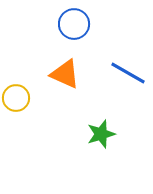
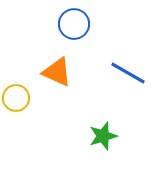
orange triangle: moved 8 px left, 2 px up
green star: moved 2 px right, 2 px down
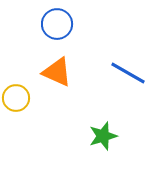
blue circle: moved 17 px left
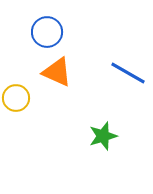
blue circle: moved 10 px left, 8 px down
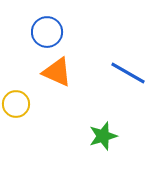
yellow circle: moved 6 px down
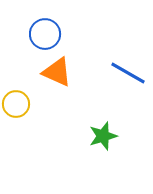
blue circle: moved 2 px left, 2 px down
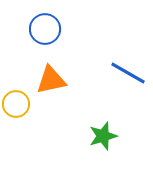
blue circle: moved 5 px up
orange triangle: moved 6 px left, 8 px down; rotated 36 degrees counterclockwise
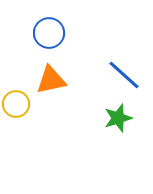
blue circle: moved 4 px right, 4 px down
blue line: moved 4 px left, 2 px down; rotated 12 degrees clockwise
green star: moved 15 px right, 18 px up
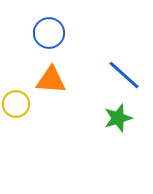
orange triangle: rotated 16 degrees clockwise
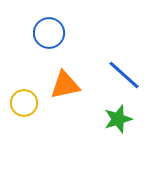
orange triangle: moved 14 px right, 5 px down; rotated 16 degrees counterclockwise
yellow circle: moved 8 px right, 1 px up
green star: moved 1 px down
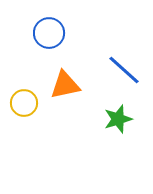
blue line: moved 5 px up
